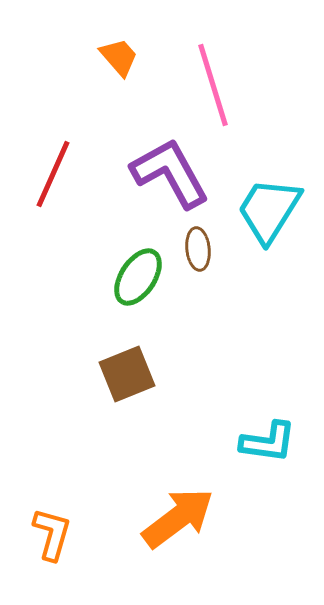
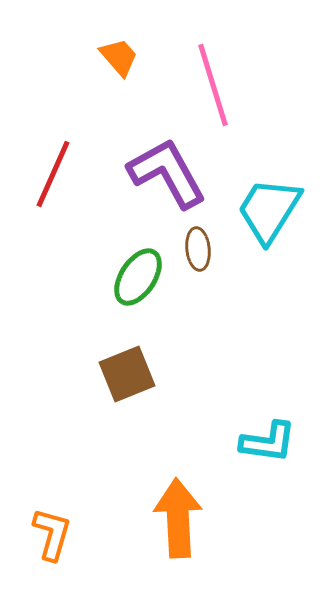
purple L-shape: moved 3 px left
orange arrow: rotated 56 degrees counterclockwise
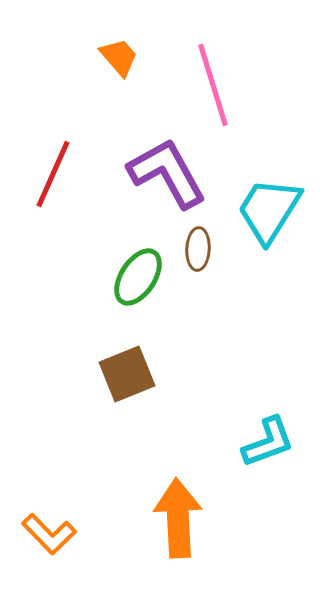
brown ellipse: rotated 9 degrees clockwise
cyan L-shape: rotated 28 degrees counterclockwise
orange L-shape: moved 3 px left; rotated 120 degrees clockwise
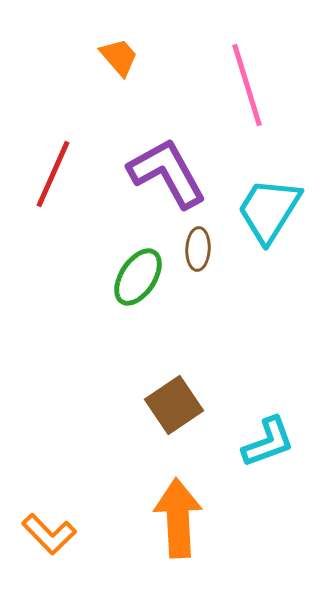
pink line: moved 34 px right
brown square: moved 47 px right, 31 px down; rotated 12 degrees counterclockwise
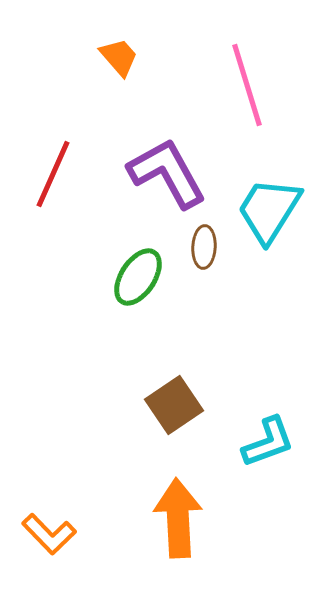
brown ellipse: moved 6 px right, 2 px up
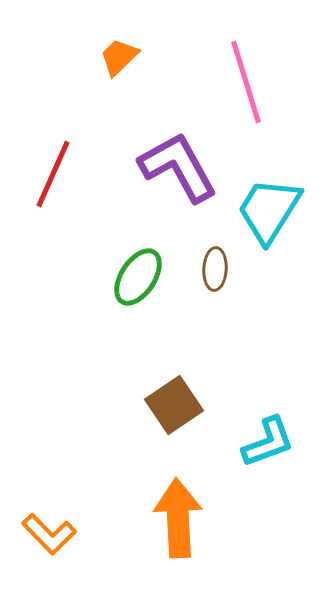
orange trapezoid: rotated 93 degrees counterclockwise
pink line: moved 1 px left, 3 px up
purple L-shape: moved 11 px right, 6 px up
brown ellipse: moved 11 px right, 22 px down
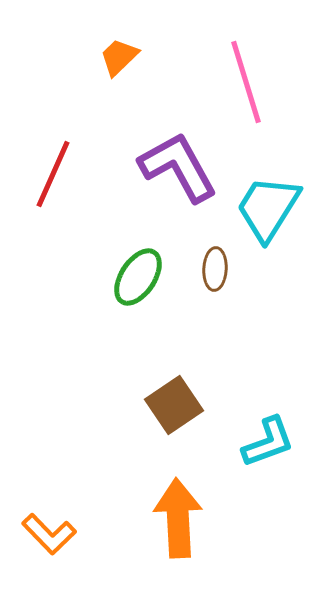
cyan trapezoid: moved 1 px left, 2 px up
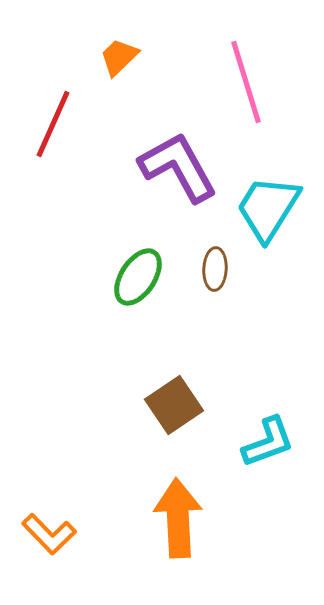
red line: moved 50 px up
